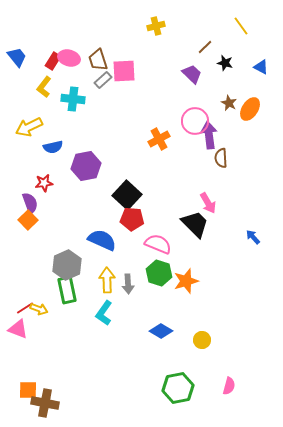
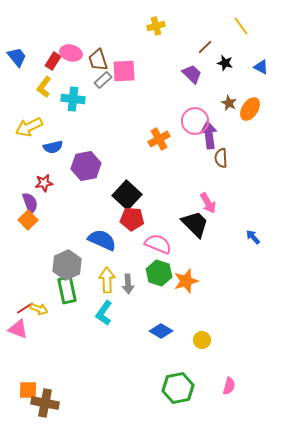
pink ellipse at (69, 58): moved 2 px right, 5 px up
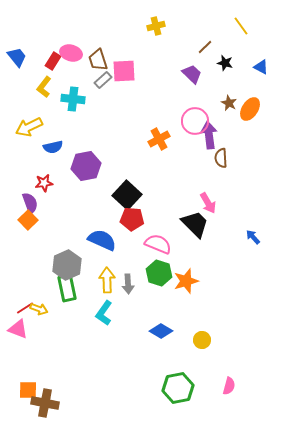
green rectangle at (67, 290): moved 2 px up
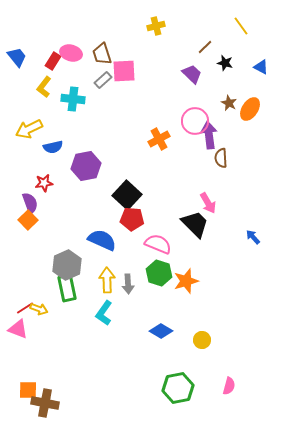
brown trapezoid at (98, 60): moved 4 px right, 6 px up
yellow arrow at (29, 127): moved 2 px down
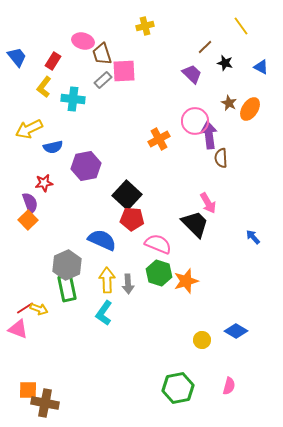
yellow cross at (156, 26): moved 11 px left
pink ellipse at (71, 53): moved 12 px right, 12 px up
blue diamond at (161, 331): moved 75 px right
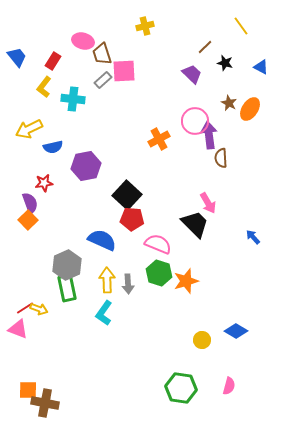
green hexagon at (178, 388): moved 3 px right; rotated 20 degrees clockwise
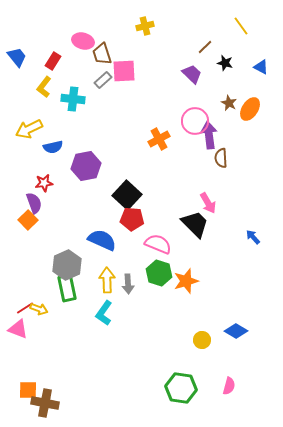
purple semicircle at (30, 203): moved 4 px right
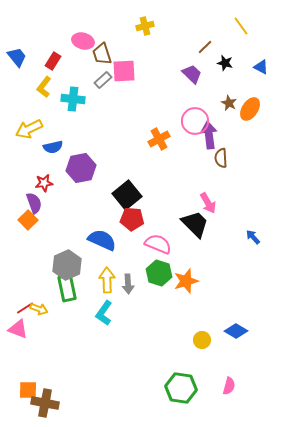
purple hexagon at (86, 166): moved 5 px left, 2 px down
black square at (127, 195): rotated 8 degrees clockwise
